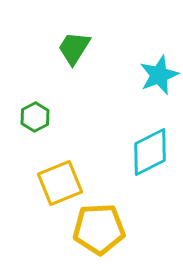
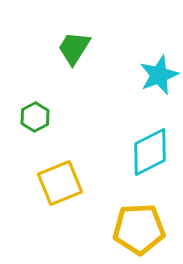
yellow pentagon: moved 40 px right
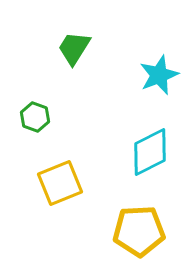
green hexagon: rotated 12 degrees counterclockwise
yellow pentagon: moved 2 px down
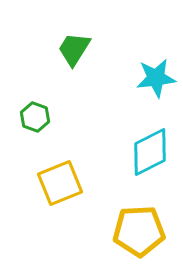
green trapezoid: moved 1 px down
cyan star: moved 3 px left, 3 px down; rotated 15 degrees clockwise
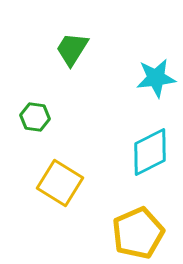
green trapezoid: moved 2 px left
green hexagon: rotated 12 degrees counterclockwise
yellow square: rotated 36 degrees counterclockwise
yellow pentagon: moved 1 px left, 2 px down; rotated 21 degrees counterclockwise
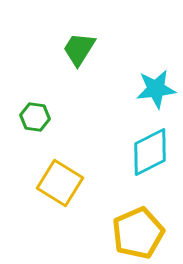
green trapezoid: moved 7 px right
cyan star: moved 11 px down
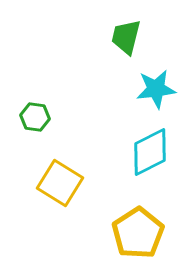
green trapezoid: moved 47 px right, 12 px up; rotated 18 degrees counterclockwise
yellow pentagon: rotated 9 degrees counterclockwise
